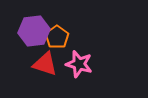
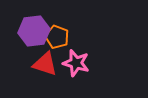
orange pentagon: rotated 15 degrees counterclockwise
pink star: moved 3 px left, 1 px up
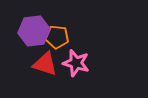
orange pentagon: rotated 15 degrees counterclockwise
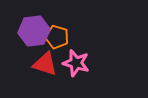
orange pentagon: rotated 10 degrees clockwise
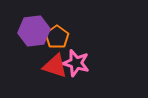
orange pentagon: rotated 20 degrees clockwise
red triangle: moved 10 px right, 2 px down
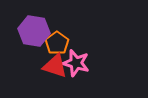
purple hexagon: rotated 16 degrees clockwise
orange pentagon: moved 6 px down
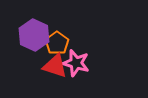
purple hexagon: moved 4 px down; rotated 16 degrees clockwise
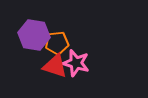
purple hexagon: rotated 16 degrees counterclockwise
orange pentagon: rotated 30 degrees clockwise
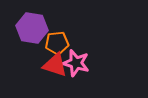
purple hexagon: moved 2 px left, 7 px up
red triangle: moved 1 px up
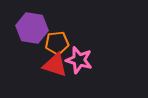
pink star: moved 3 px right, 3 px up
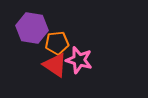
red triangle: rotated 16 degrees clockwise
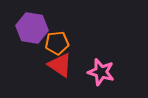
pink star: moved 22 px right, 12 px down
red triangle: moved 5 px right
